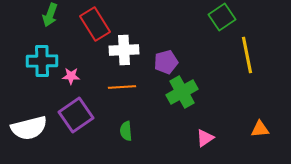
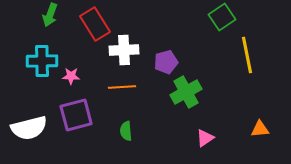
green cross: moved 4 px right
purple square: rotated 20 degrees clockwise
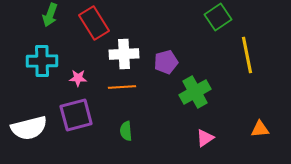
green square: moved 4 px left
red rectangle: moved 1 px left, 1 px up
white cross: moved 4 px down
pink star: moved 7 px right, 2 px down
green cross: moved 9 px right
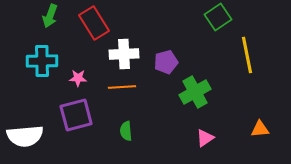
green arrow: moved 1 px down
white semicircle: moved 4 px left, 8 px down; rotated 9 degrees clockwise
